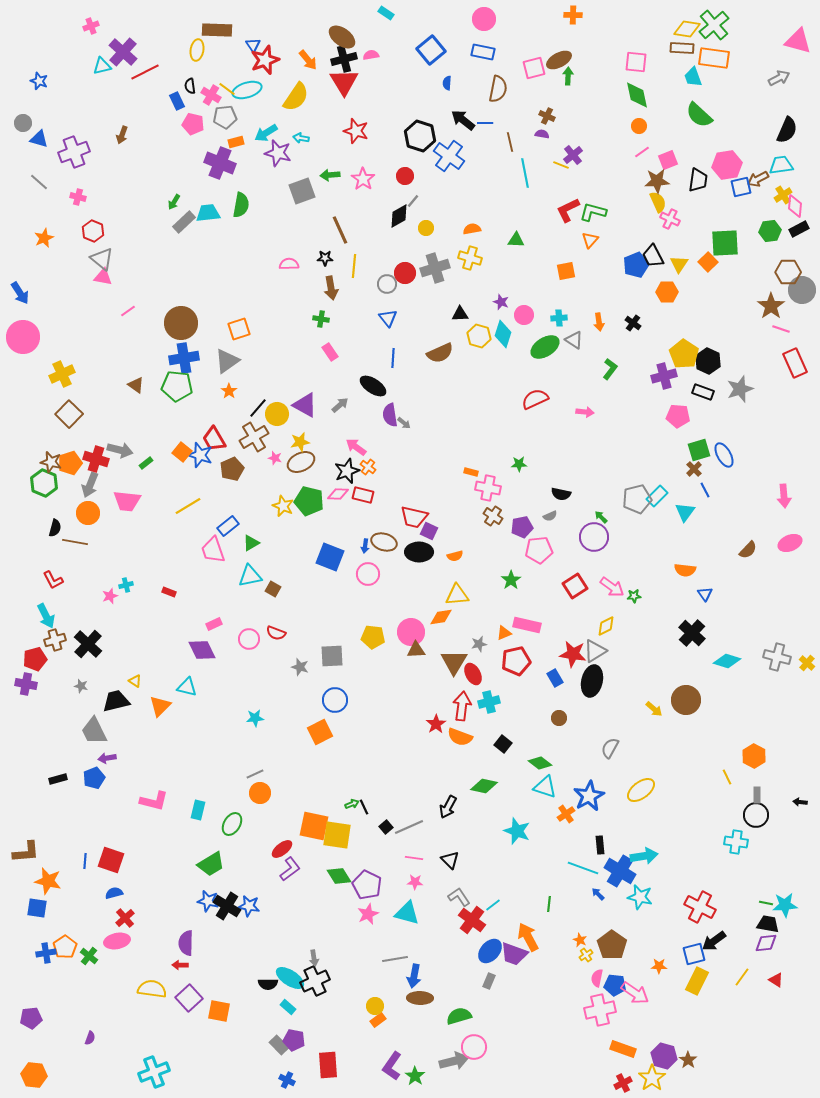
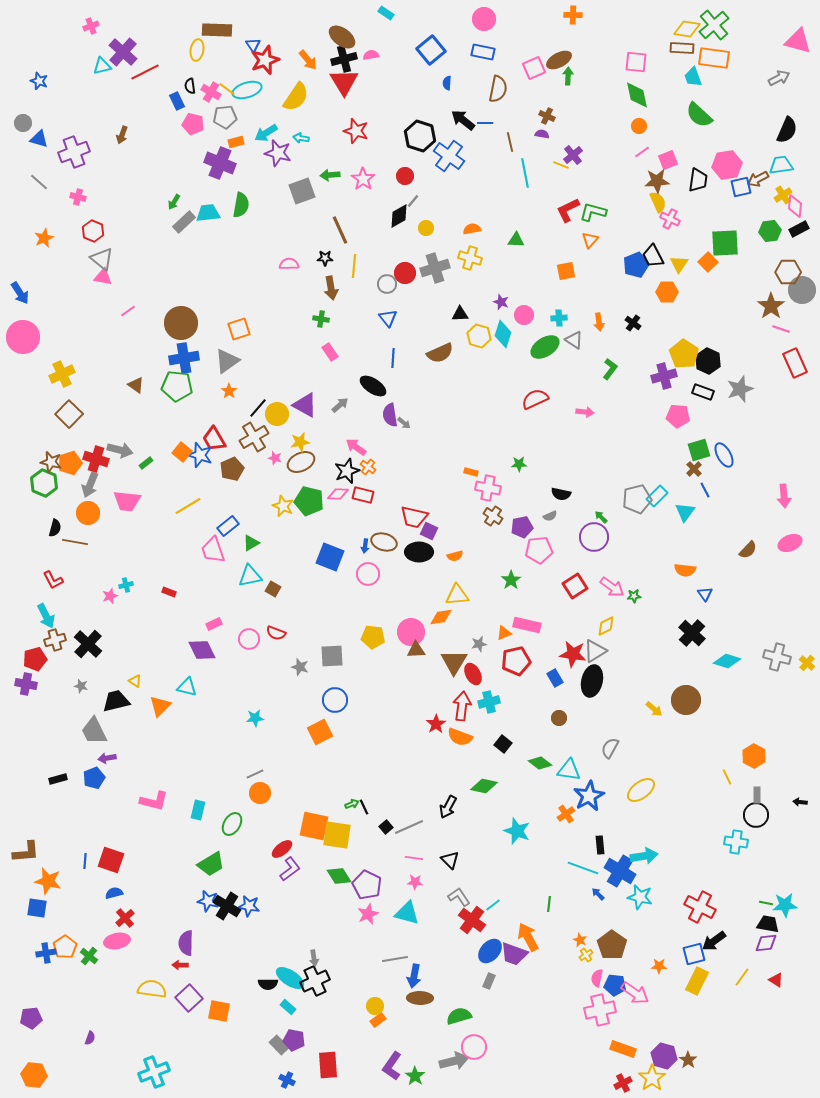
pink square at (534, 68): rotated 10 degrees counterclockwise
pink cross at (211, 95): moved 3 px up
cyan triangle at (545, 787): moved 24 px right, 17 px up; rotated 10 degrees counterclockwise
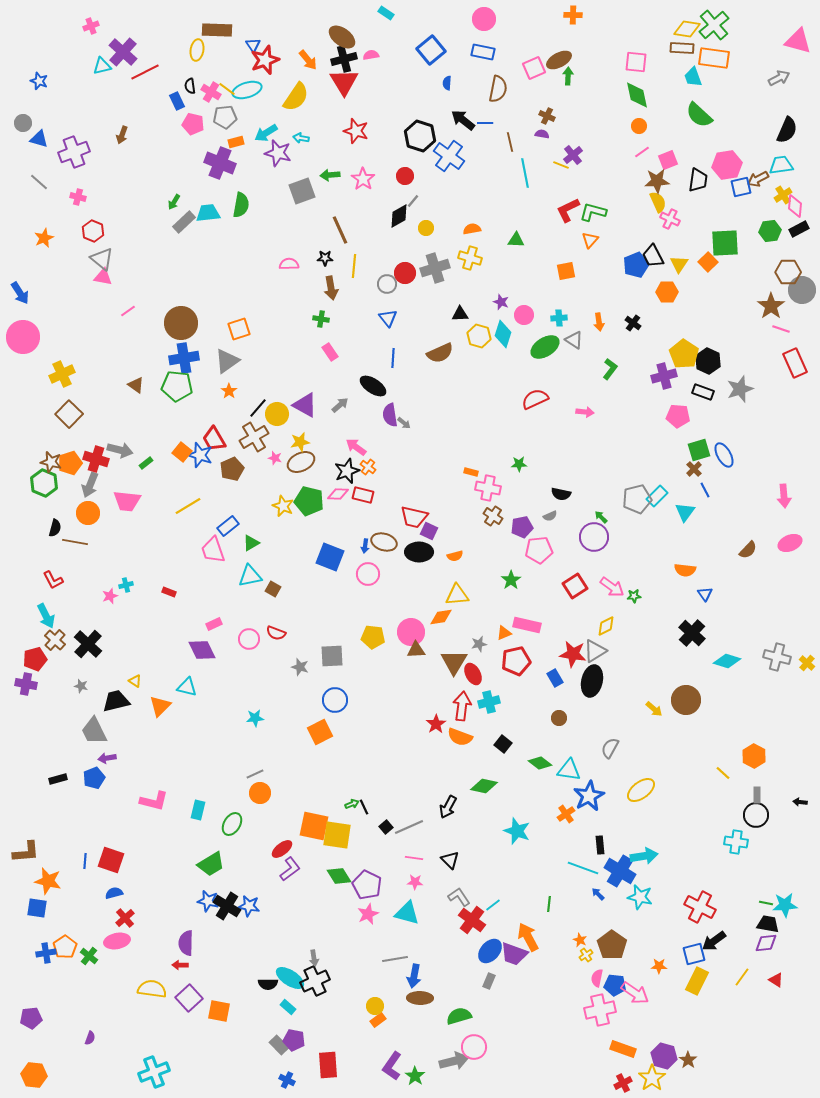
brown cross at (55, 640): rotated 30 degrees counterclockwise
yellow line at (727, 777): moved 4 px left, 4 px up; rotated 21 degrees counterclockwise
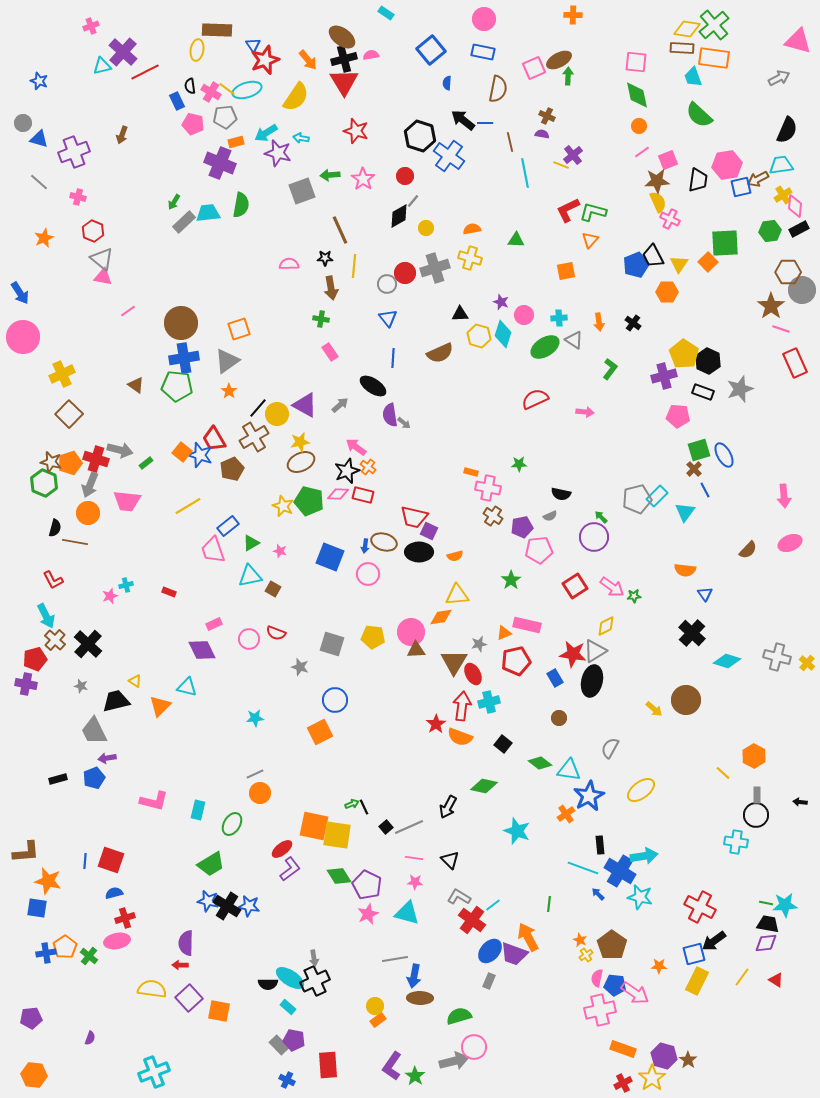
pink star at (275, 458): moved 5 px right, 93 px down
gray square at (332, 656): moved 12 px up; rotated 20 degrees clockwise
gray L-shape at (459, 897): rotated 25 degrees counterclockwise
red cross at (125, 918): rotated 24 degrees clockwise
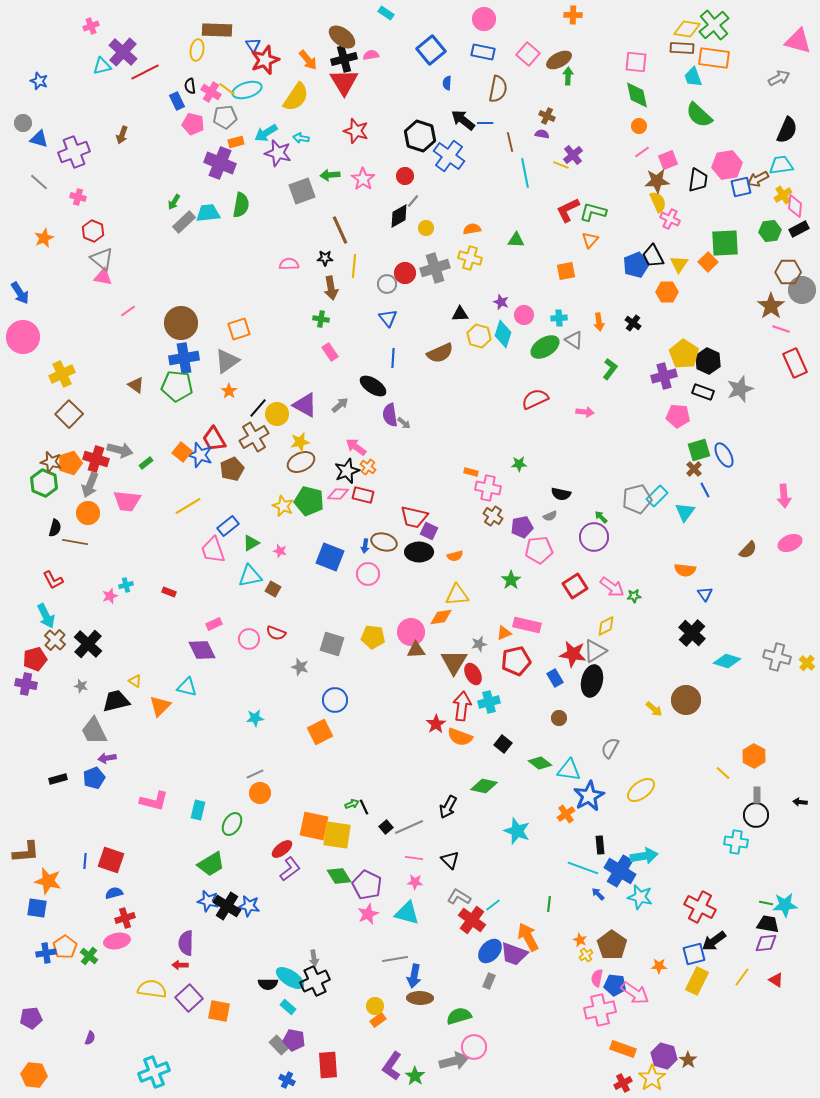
pink square at (534, 68): moved 6 px left, 14 px up; rotated 25 degrees counterclockwise
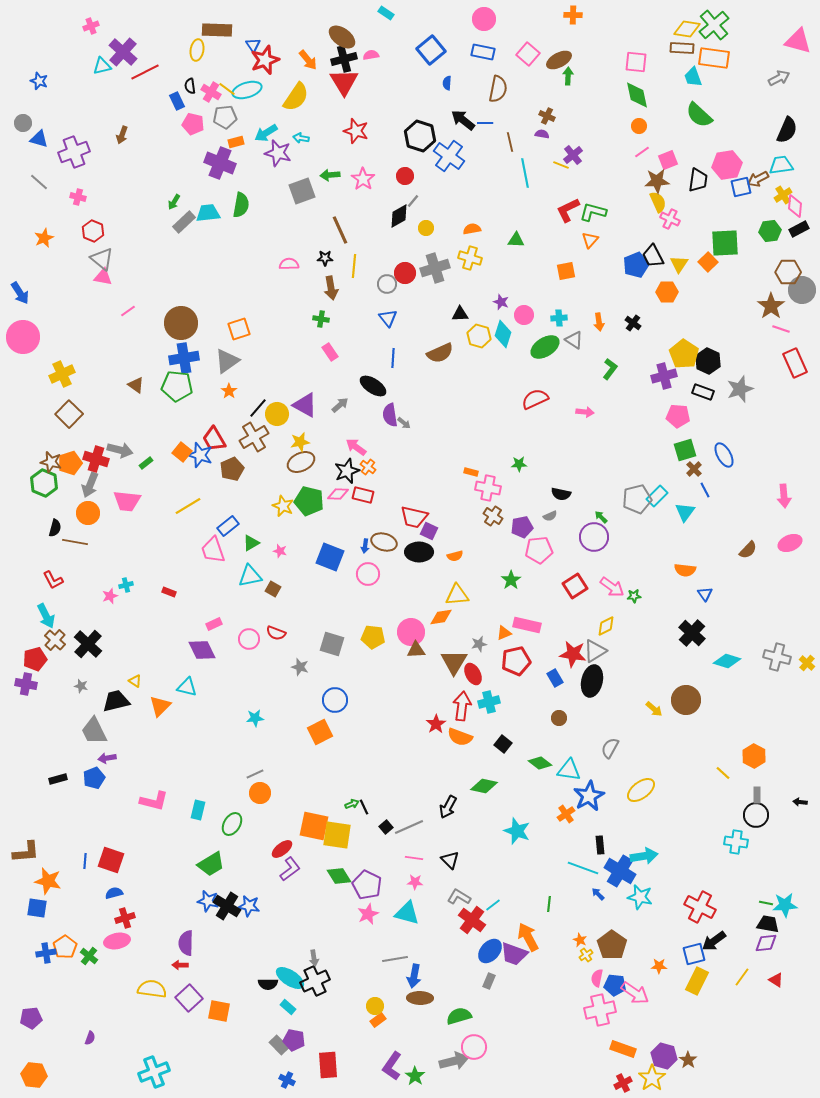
green square at (699, 450): moved 14 px left
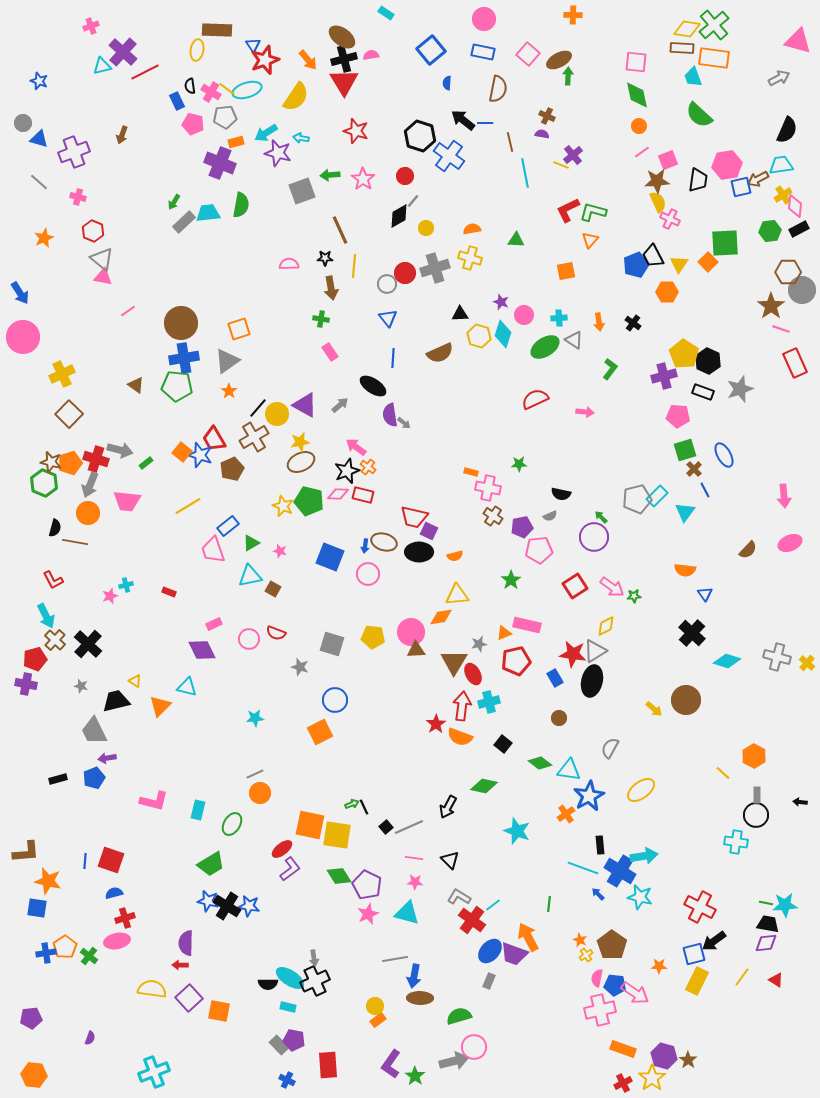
orange square at (314, 826): moved 4 px left, 1 px up
cyan rectangle at (288, 1007): rotated 28 degrees counterclockwise
purple L-shape at (392, 1066): moved 1 px left, 2 px up
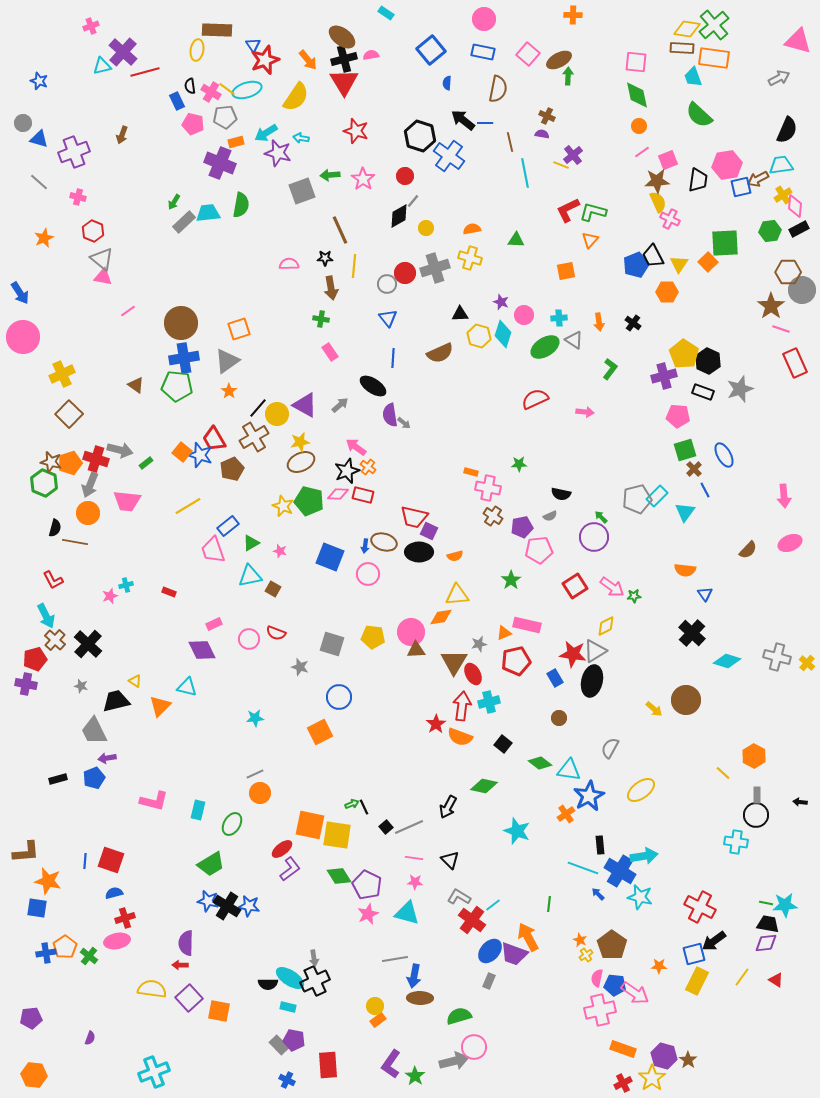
red line at (145, 72): rotated 12 degrees clockwise
blue circle at (335, 700): moved 4 px right, 3 px up
